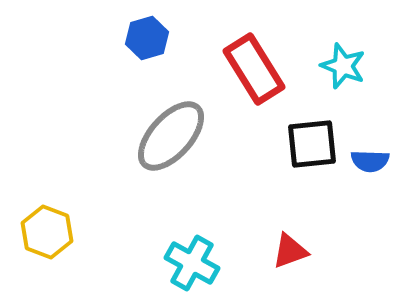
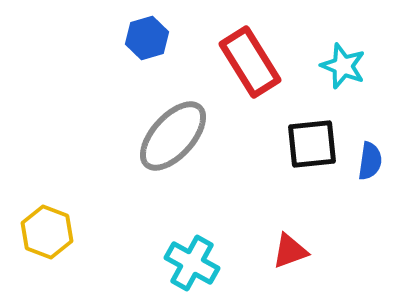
red rectangle: moved 4 px left, 7 px up
gray ellipse: moved 2 px right
blue semicircle: rotated 84 degrees counterclockwise
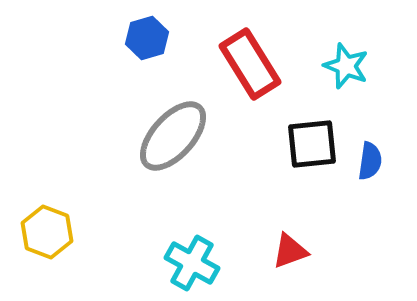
red rectangle: moved 2 px down
cyan star: moved 3 px right
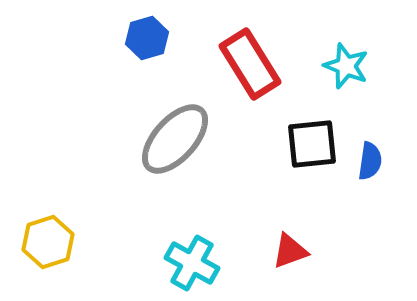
gray ellipse: moved 2 px right, 3 px down
yellow hexagon: moved 1 px right, 10 px down; rotated 21 degrees clockwise
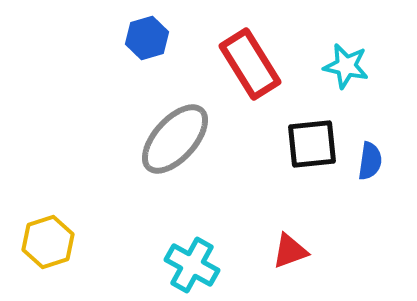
cyan star: rotated 9 degrees counterclockwise
cyan cross: moved 2 px down
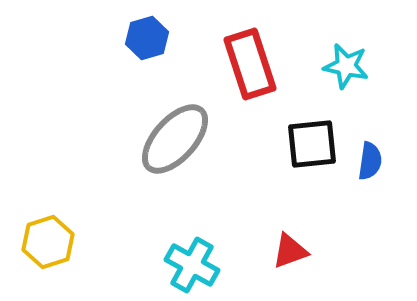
red rectangle: rotated 14 degrees clockwise
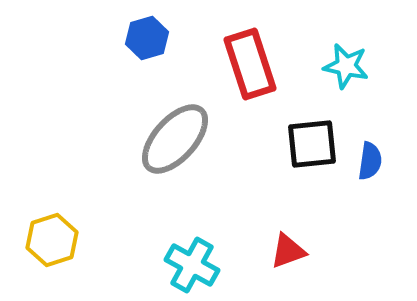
yellow hexagon: moved 4 px right, 2 px up
red triangle: moved 2 px left
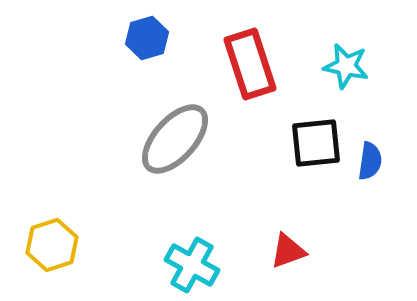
black square: moved 4 px right, 1 px up
yellow hexagon: moved 5 px down
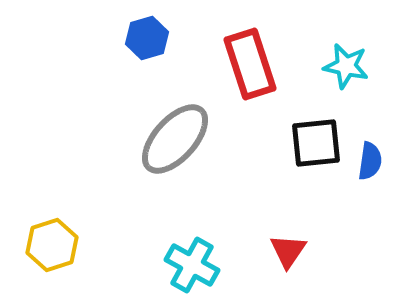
red triangle: rotated 36 degrees counterclockwise
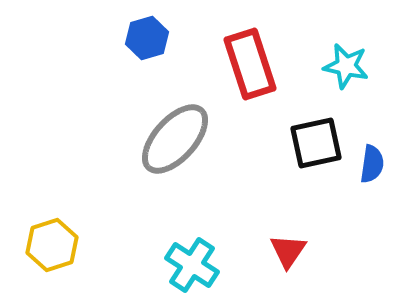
black square: rotated 6 degrees counterclockwise
blue semicircle: moved 2 px right, 3 px down
cyan cross: rotated 4 degrees clockwise
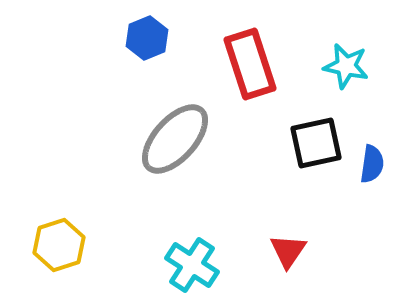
blue hexagon: rotated 6 degrees counterclockwise
yellow hexagon: moved 7 px right
